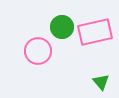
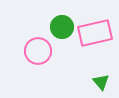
pink rectangle: moved 1 px down
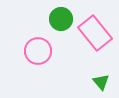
green circle: moved 1 px left, 8 px up
pink rectangle: rotated 64 degrees clockwise
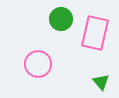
pink rectangle: rotated 52 degrees clockwise
pink circle: moved 13 px down
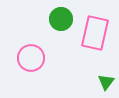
pink circle: moved 7 px left, 6 px up
green triangle: moved 5 px right; rotated 18 degrees clockwise
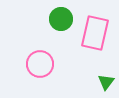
pink circle: moved 9 px right, 6 px down
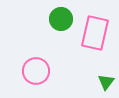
pink circle: moved 4 px left, 7 px down
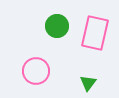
green circle: moved 4 px left, 7 px down
green triangle: moved 18 px left, 1 px down
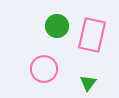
pink rectangle: moved 3 px left, 2 px down
pink circle: moved 8 px right, 2 px up
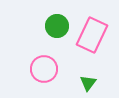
pink rectangle: rotated 12 degrees clockwise
